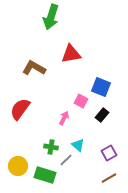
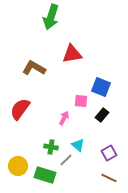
red triangle: moved 1 px right
pink square: rotated 24 degrees counterclockwise
brown line: rotated 56 degrees clockwise
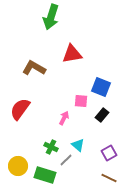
green cross: rotated 16 degrees clockwise
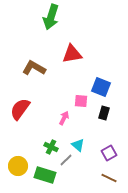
black rectangle: moved 2 px right, 2 px up; rotated 24 degrees counterclockwise
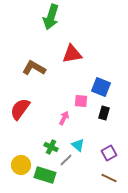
yellow circle: moved 3 px right, 1 px up
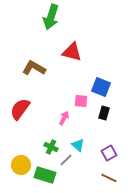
red triangle: moved 2 px up; rotated 25 degrees clockwise
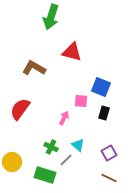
yellow circle: moved 9 px left, 3 px up
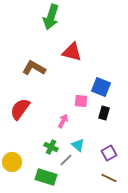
pink arrow: moved 1 px left, 3 px down
green rectangle: moved 1 px right, 2 px down
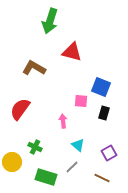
green arrow: moved 1 px left, 4 px down
pink arrow: rotated 32 degrees counterclockwise
green cross: moved 16 px left
gray line: moved 6 px right, 7 px down
brown line: moved 7 px left
